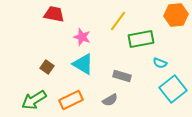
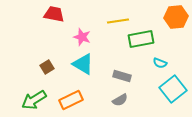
orange hexagon: moved 2 px down
yellow line: rotated 45 degrees clockwise
brown square: rotated 24 degrees clockwise
gray semicircle: moved 10 px right
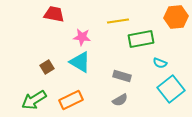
pink star: rotated 12 degrees counterclockwise
cyan triangle: moved 3 px left, 2 px up
cyan square: moved 2 px left
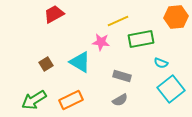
red trapezoid: rotated 40 degrees counterclockwise
yellow line: rotated 15 degrees counterclockwise
pink star: moved 19 px right, 5 px down
cyan semicircle: moved 1 px right
brown square: moved 1 px left, 3 px up
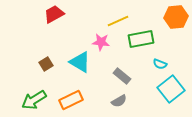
cyan semicircle: moved 1 px left, 1 px down
gray rectangle: rotated 24 degrees clockwise
gray semicircle: moved 1 px left, 1 px down
